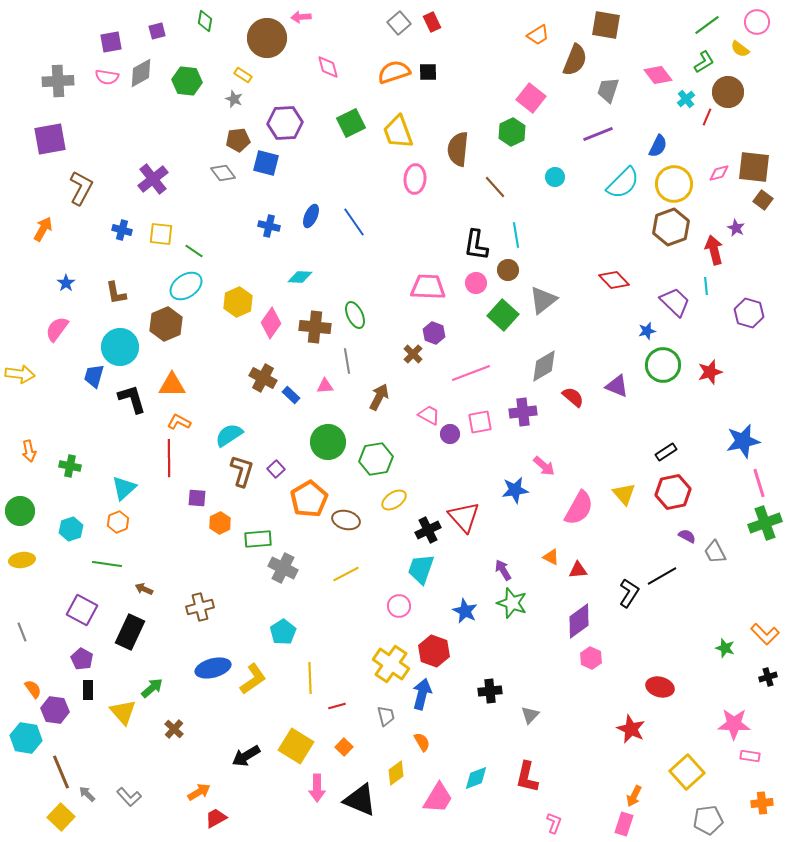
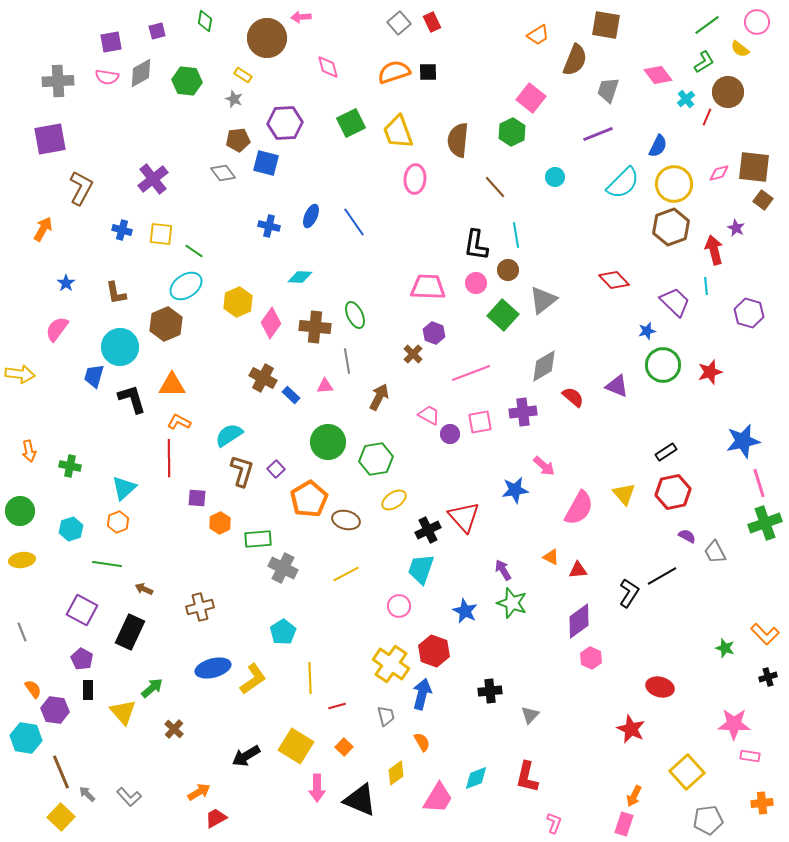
brown semicircle at (458, 149): moved 9 px up
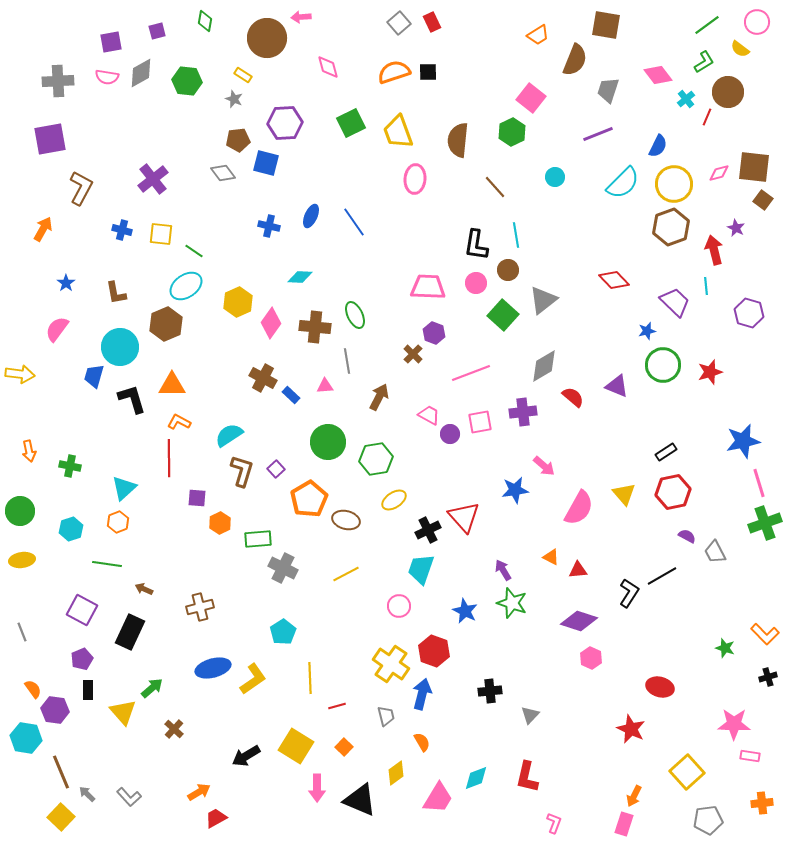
purple diamond at (579, 621): rotated 54 degrees clockwise
purple pentagon at (82, 659): rotated 20 degrees clockwise
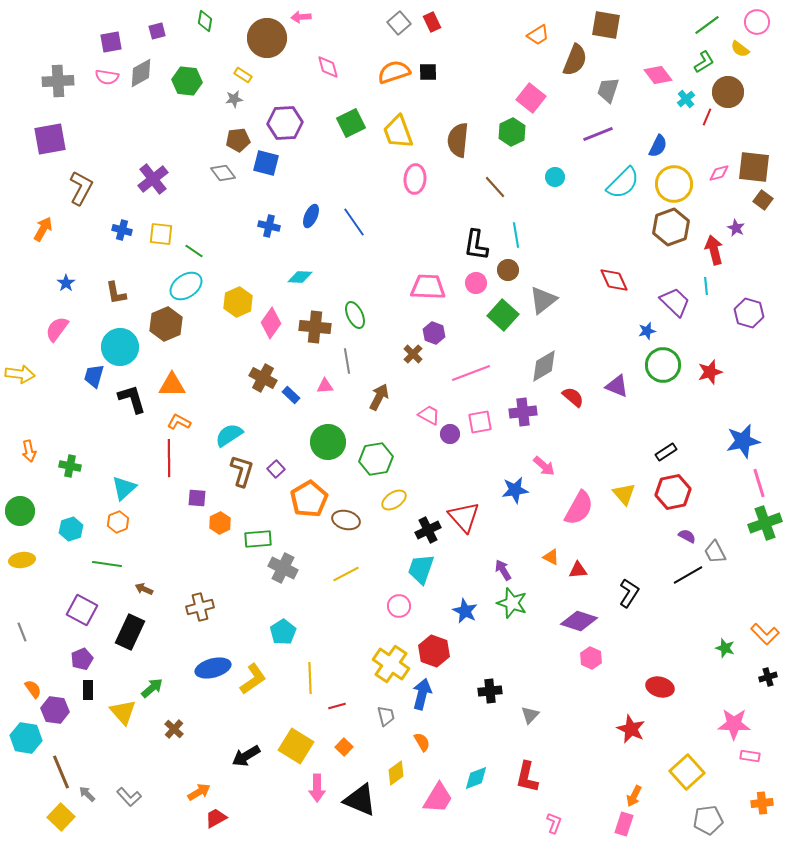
gray star at (234, 99): rotated 30 degrees counterclockwise
red diamond at (614, 280): rotated 20 degrees clockwise
black line at (662, 576): moved 26 px right, 1 px up
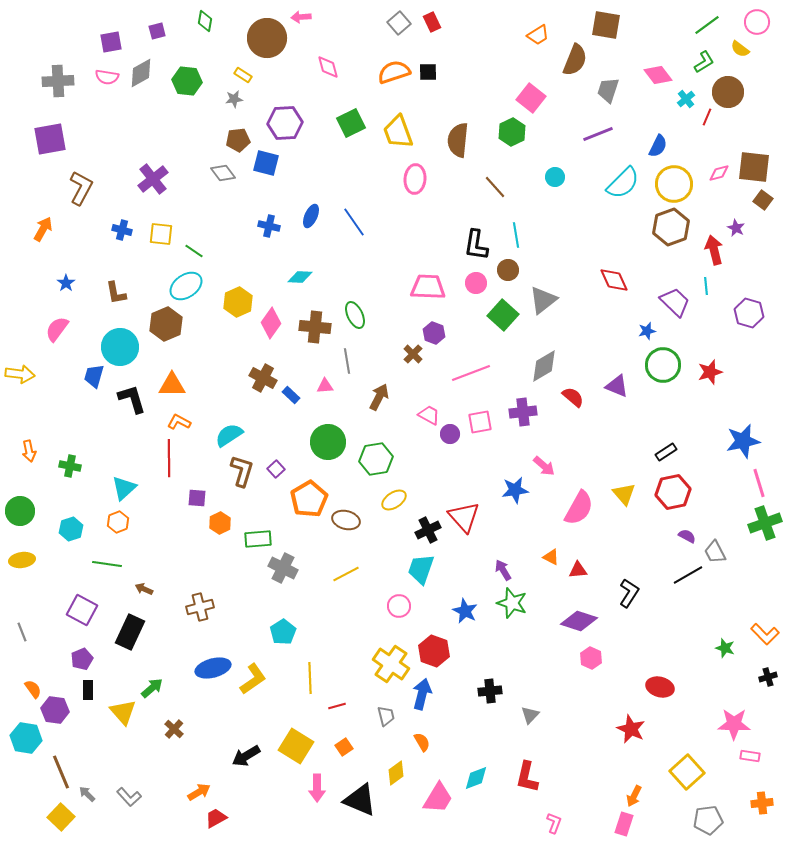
orange square at (344, 747): rotated 12 degrees clockwise
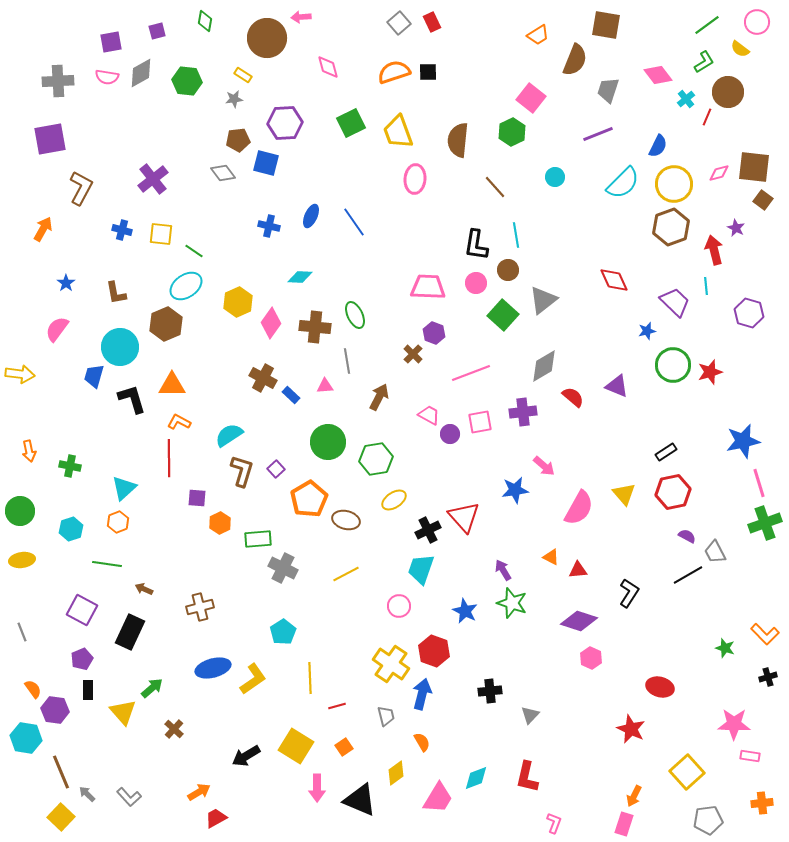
green circle at (663, 365): moved 10 px right
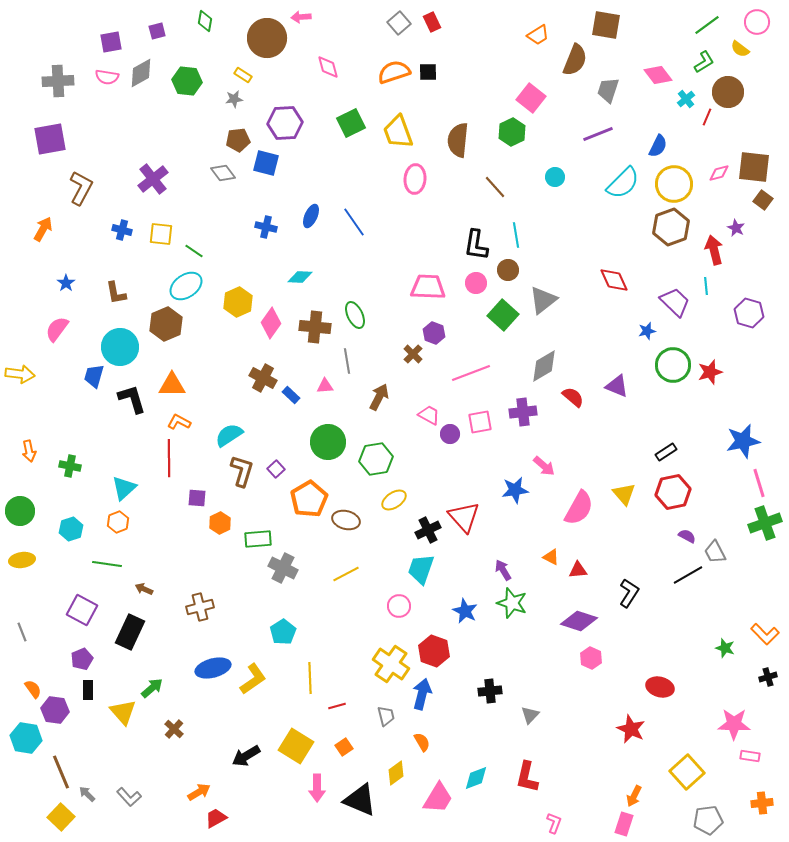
blue cross at (269, 226): moved 3 px left, 1 px down
